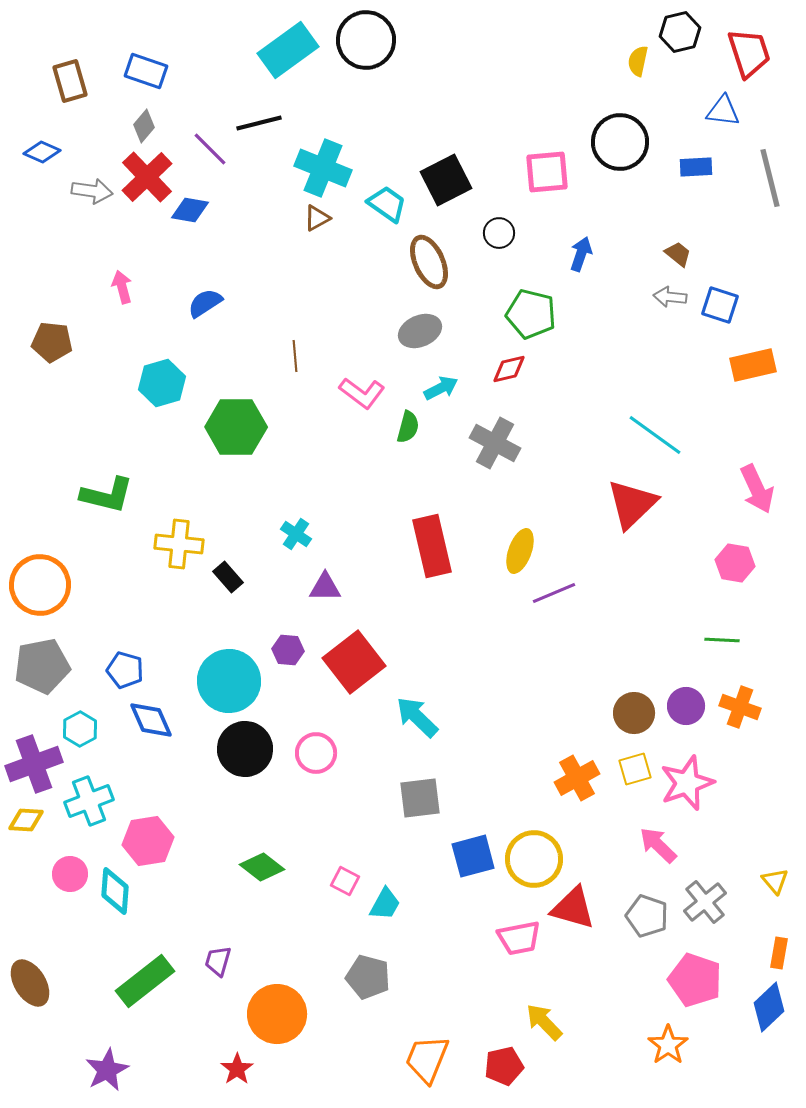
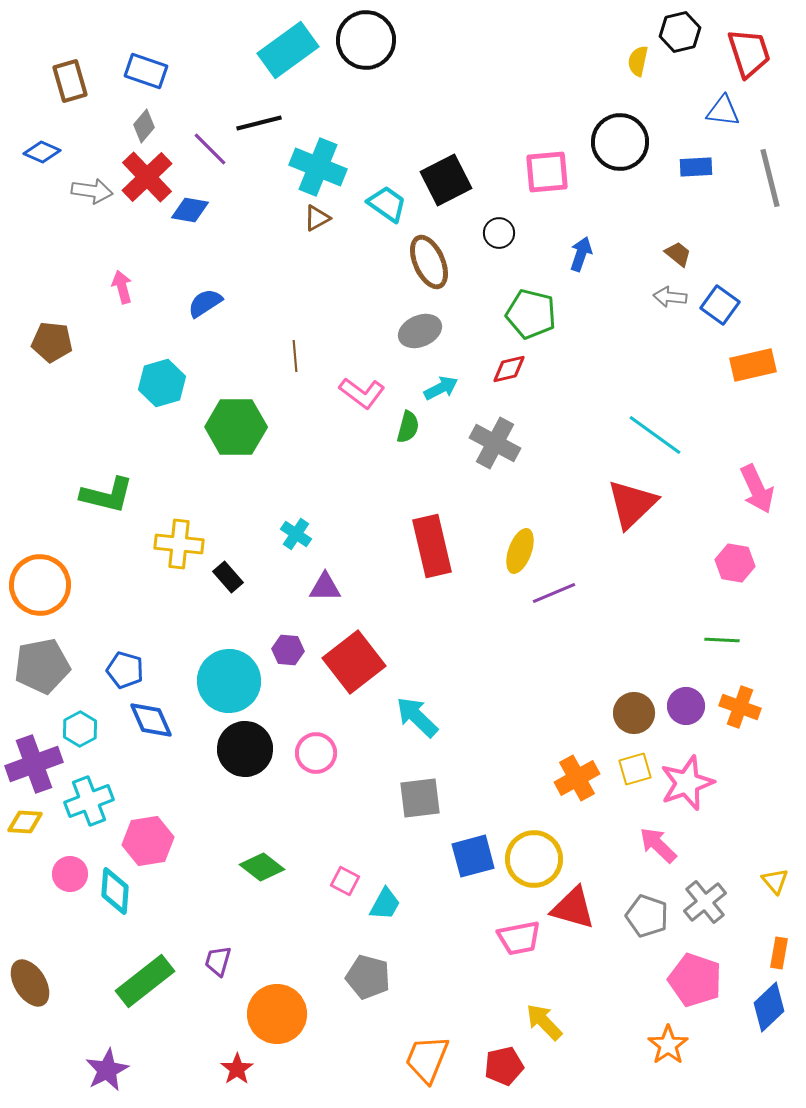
cyan cross at (323, 168): moved 5 px left, 1 px up
blue square at (720, 305): rotated 18 degrees clockwise
yellow diamond at (26, 820): moved 1 px left, 2 px down
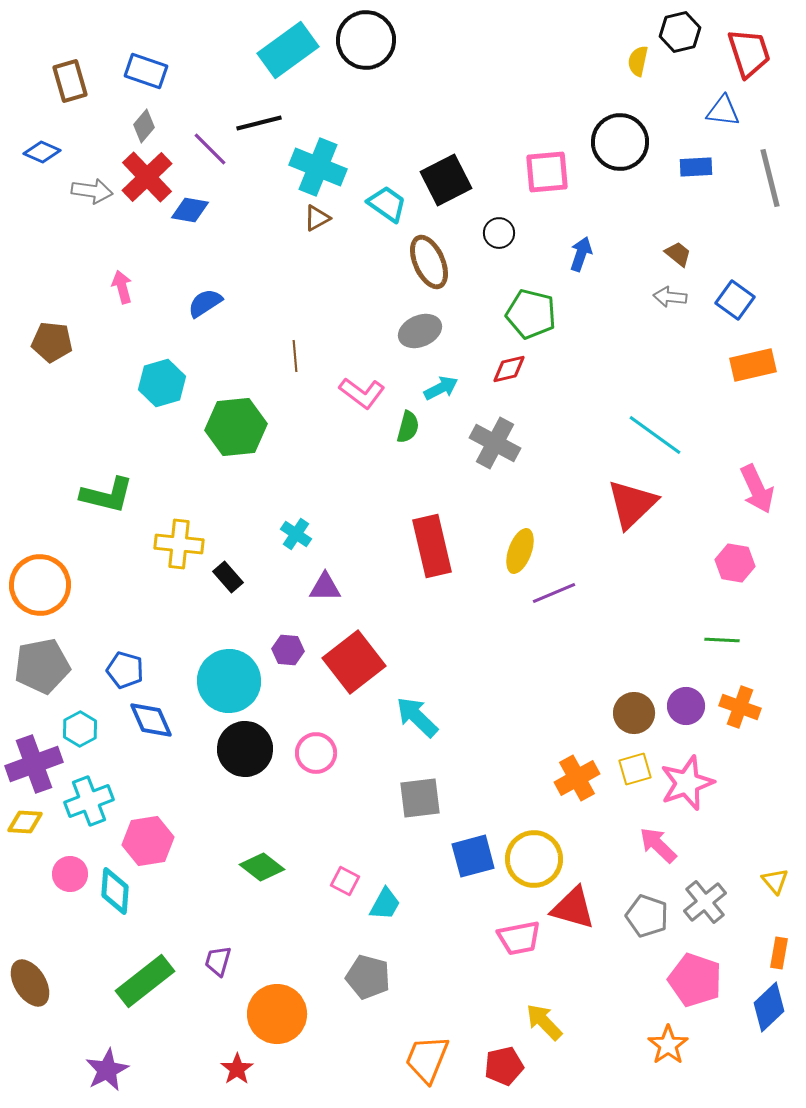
blue square at (720, 305): moved 15 px right, 5 px up
green hexagon at (236, 427): rotated 6 degrees counterclockwise
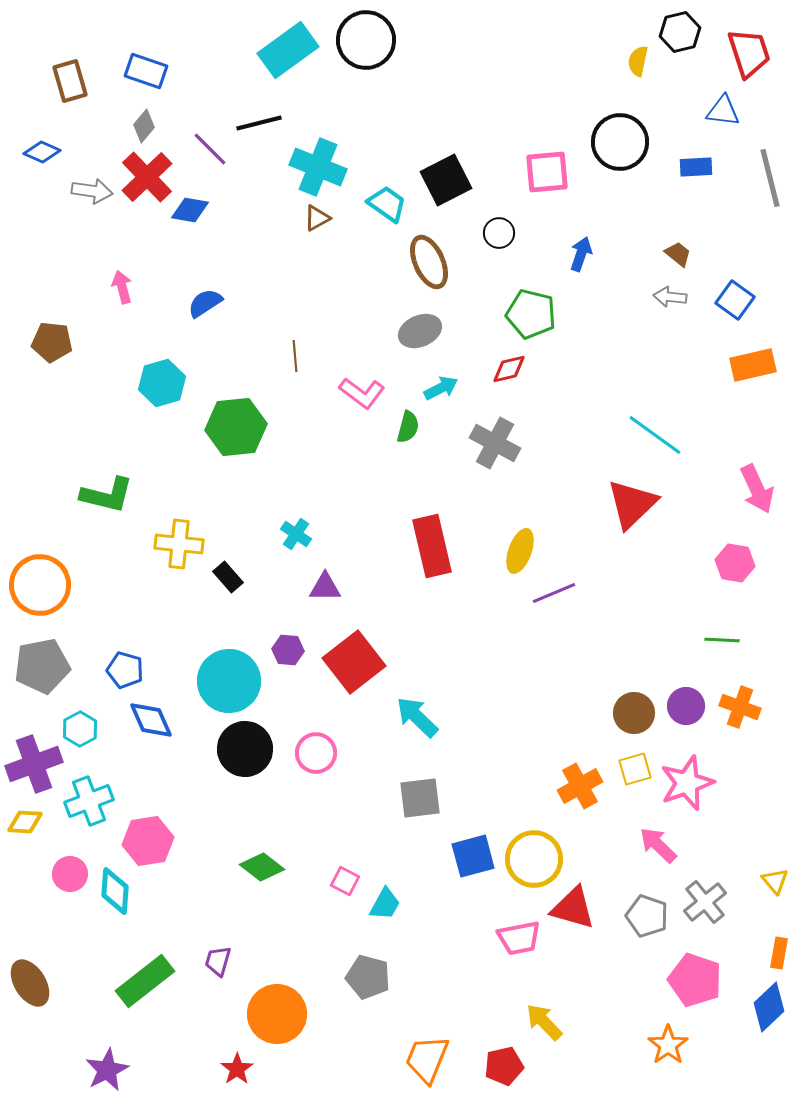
orange cross at (577, 778): moved 3 px right, 8 px down
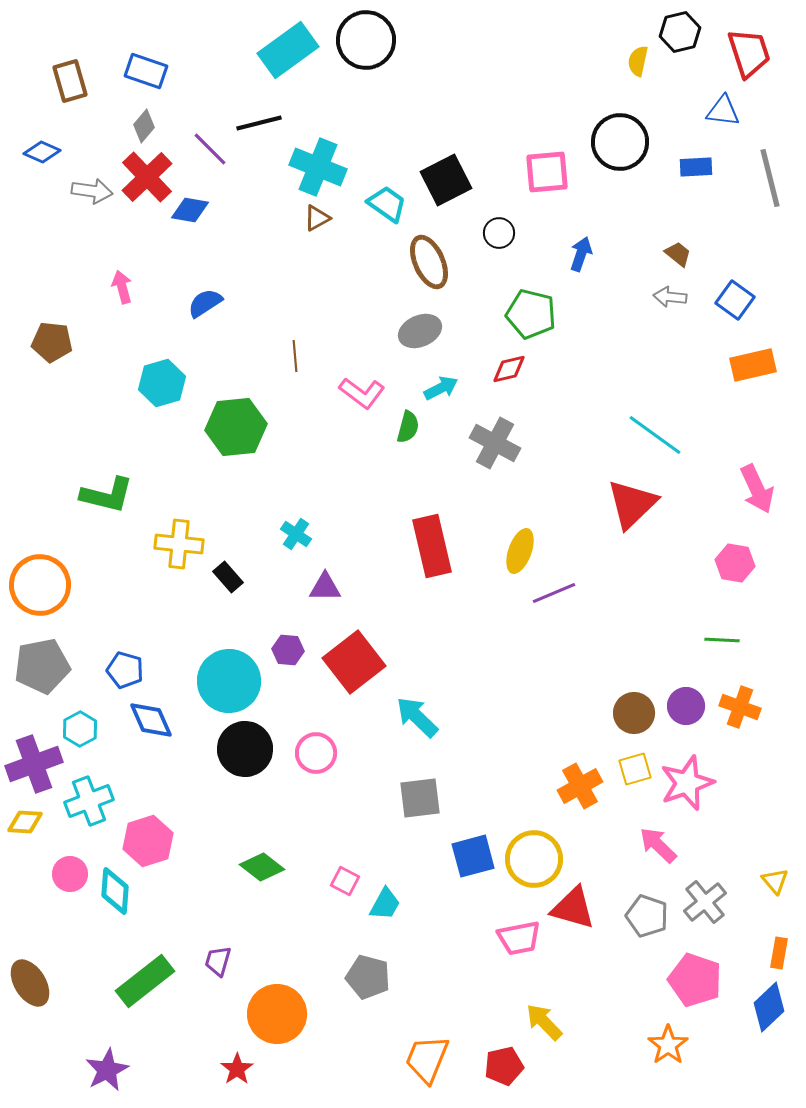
pink hexagon at (148, 841): rotated 9 degrees counterclockwise
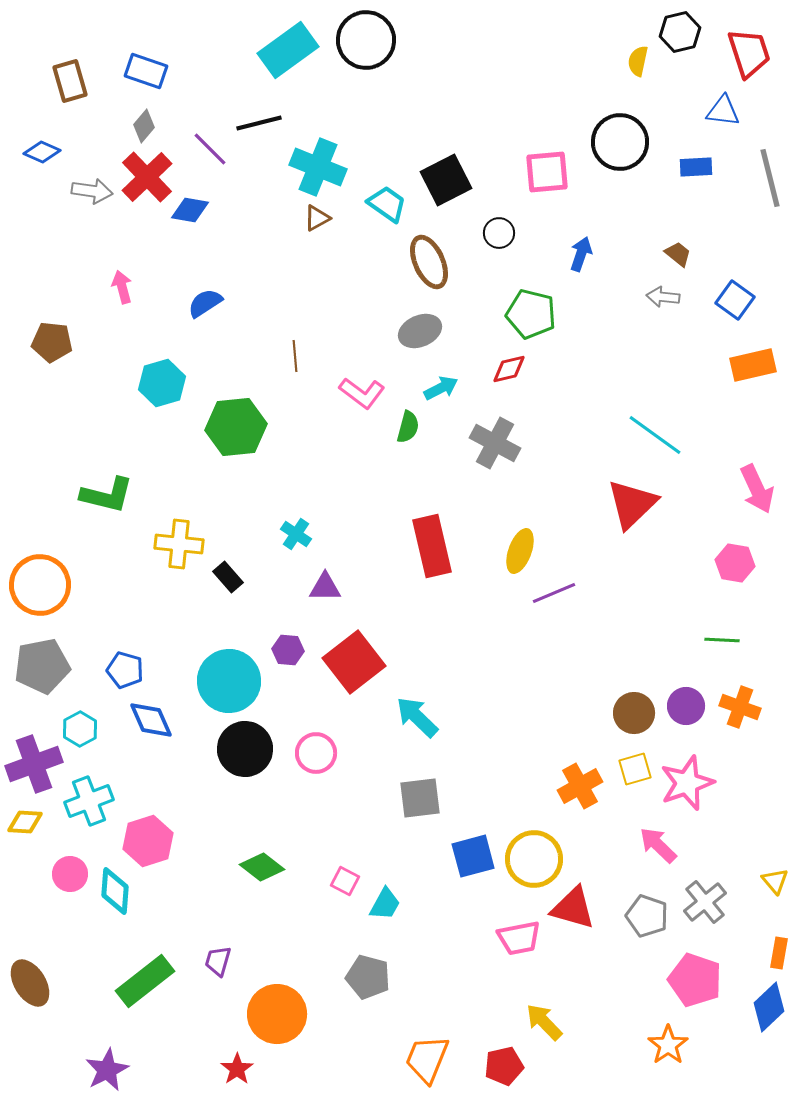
gray arrow at (670, 297): moved 7 px left
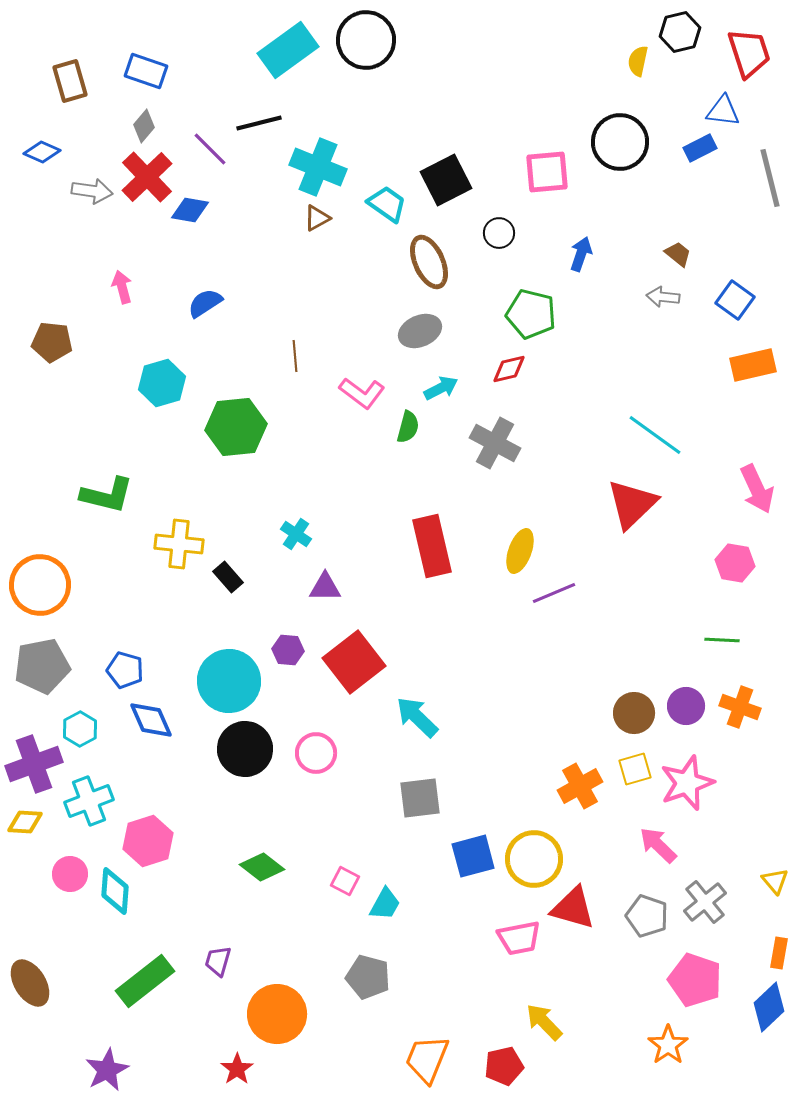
blue rectangle at (696, 167): moved 4 px right, 19 px up; rotated 24 degrees counterclockwise
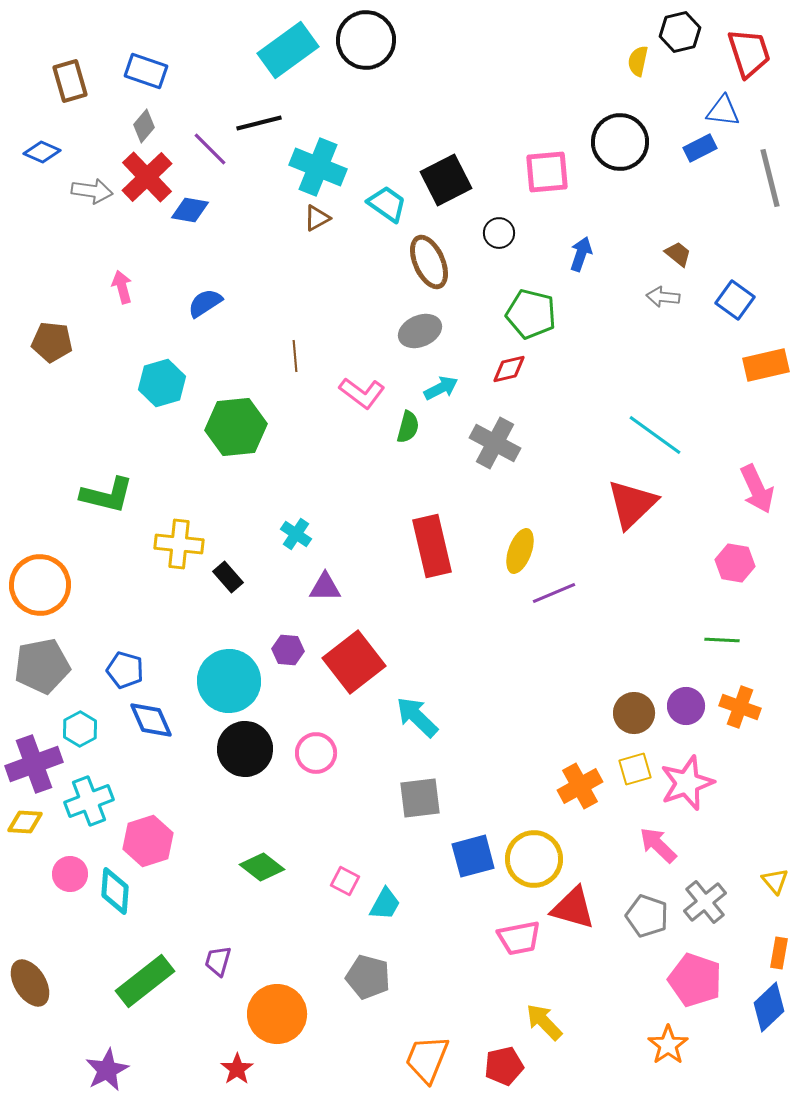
orange rectangle at (753, 365): moved 13 px right
